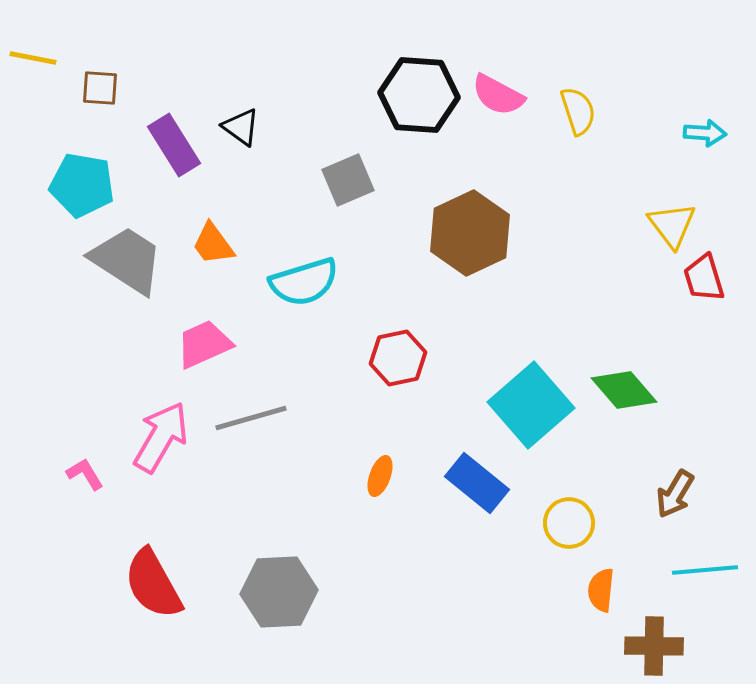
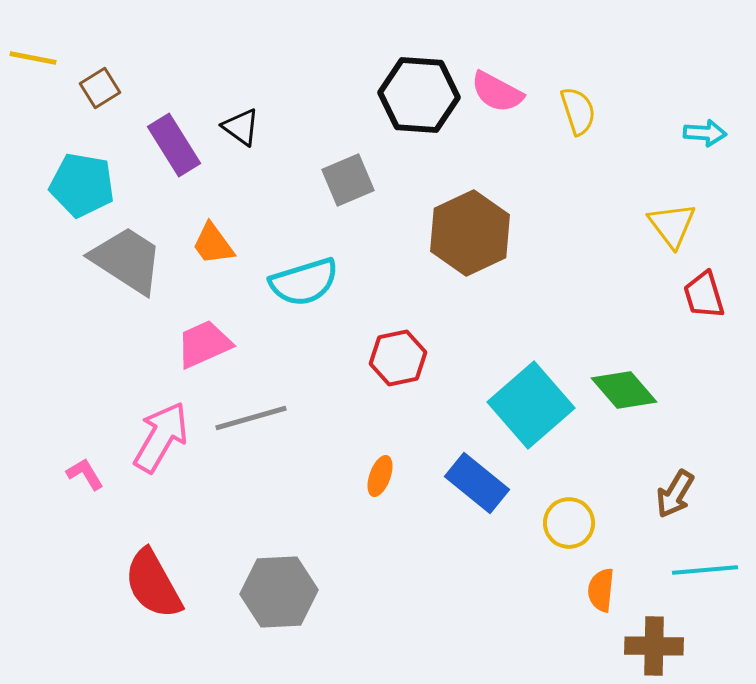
brown square: rotated 36 degrees counterclockwise
pink semicircle: moved 1 px left, 3 px up
red trapezoid: moved 17 px down
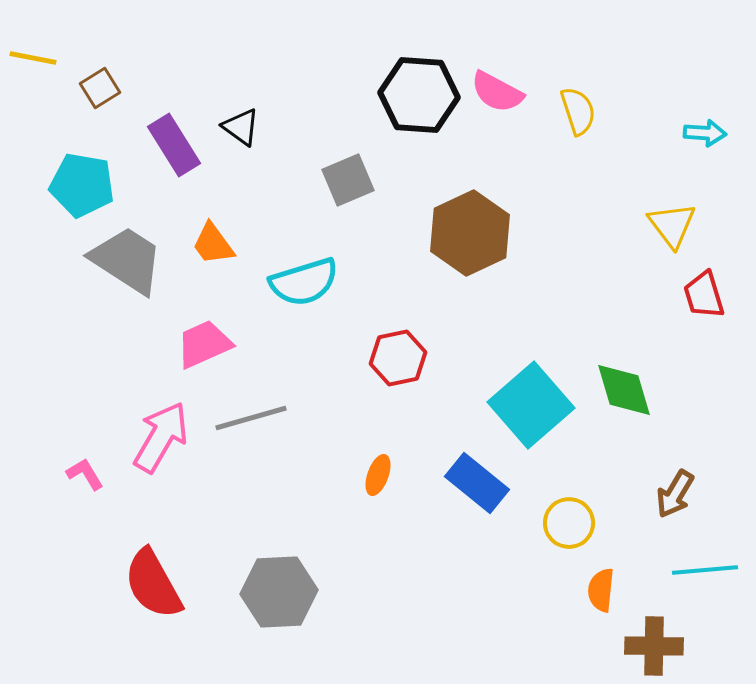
green diamond: rotated 24 degrees clockwise
orange ellipse: moved 2 px left, 1 px up
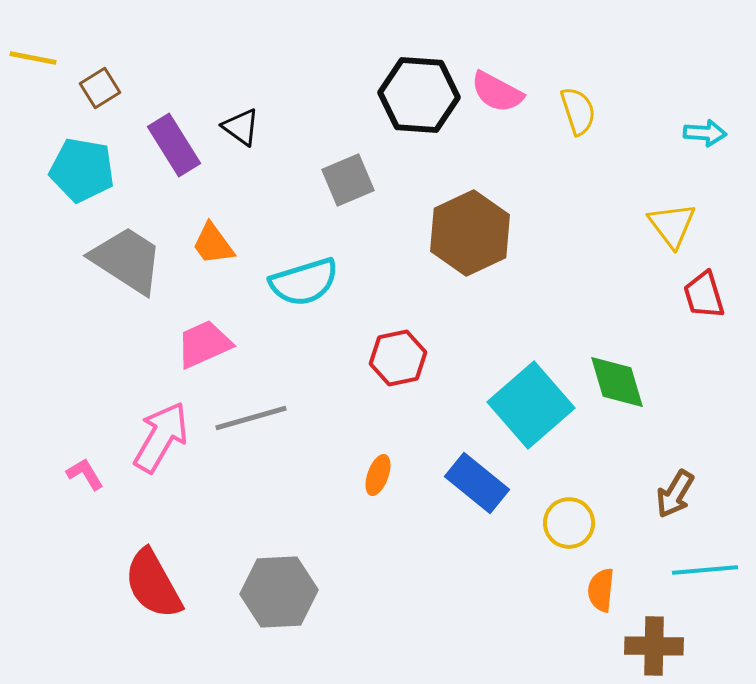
cyan pentagon: moved 15 px up
green diamond: moved 7 px left, 8 px up
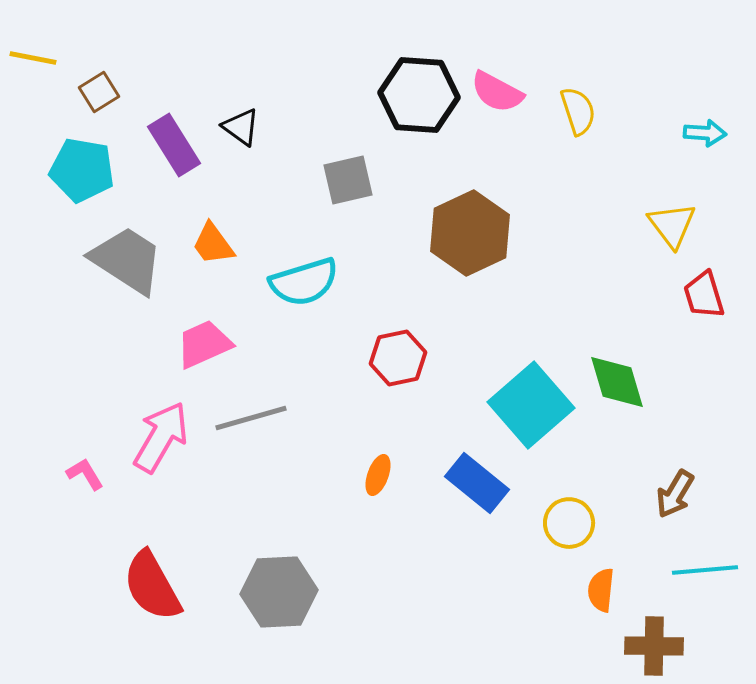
brown square: moved 1 px left, 4 px down
gray square: rotated 10 degrees clockwise
red semicircle: moved 1 px left, 2 px down
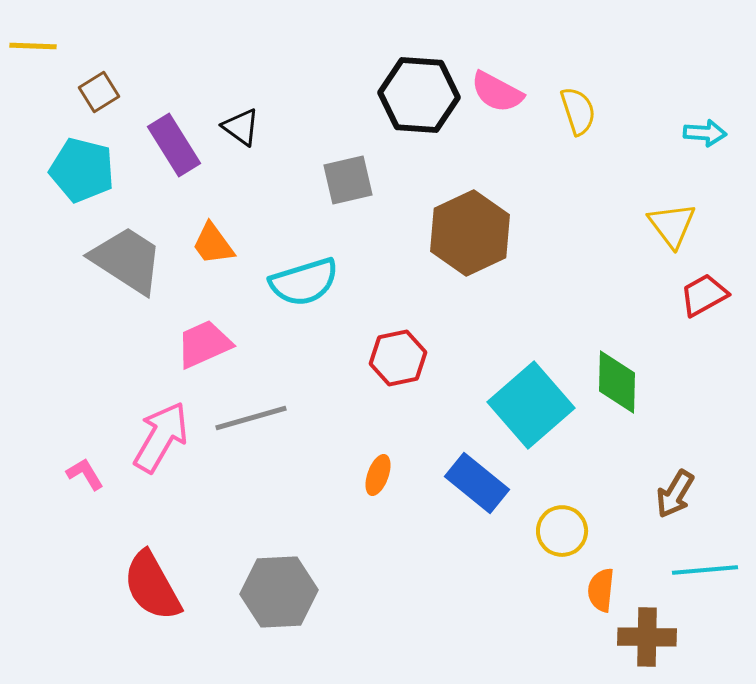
yellow line: moved 12 px up; rotated 9 degrees counterclockwise
cyan pentagon: rotated 4 degrees clockwise
red trapezoid: rotated 78 degrees clockwise
green diamond: rotated 18 degrees clockwise
yellow circle: moved 7 px left, 8 px down
brown cross: moved 7 px left, 9 px up
